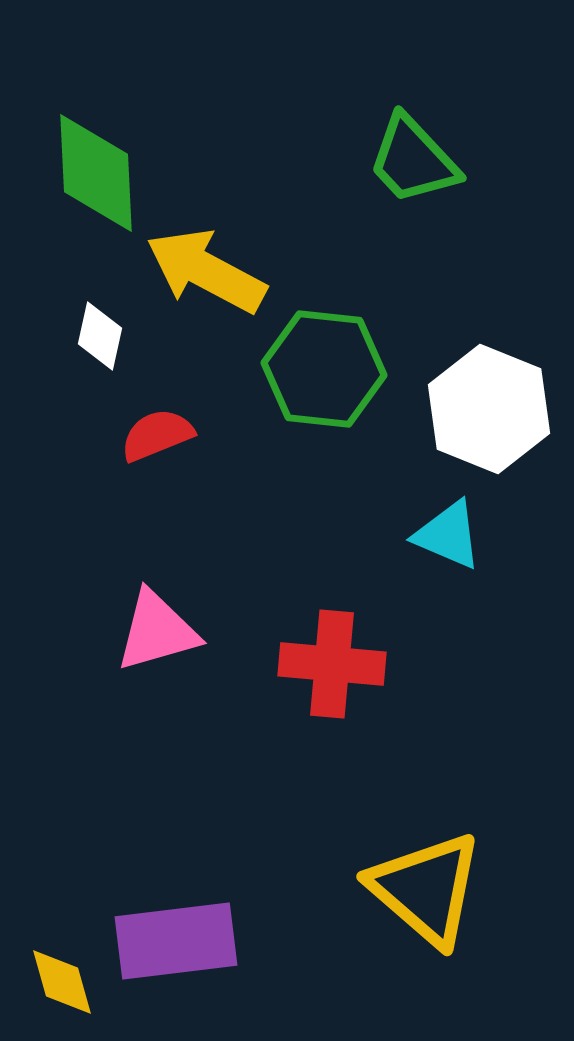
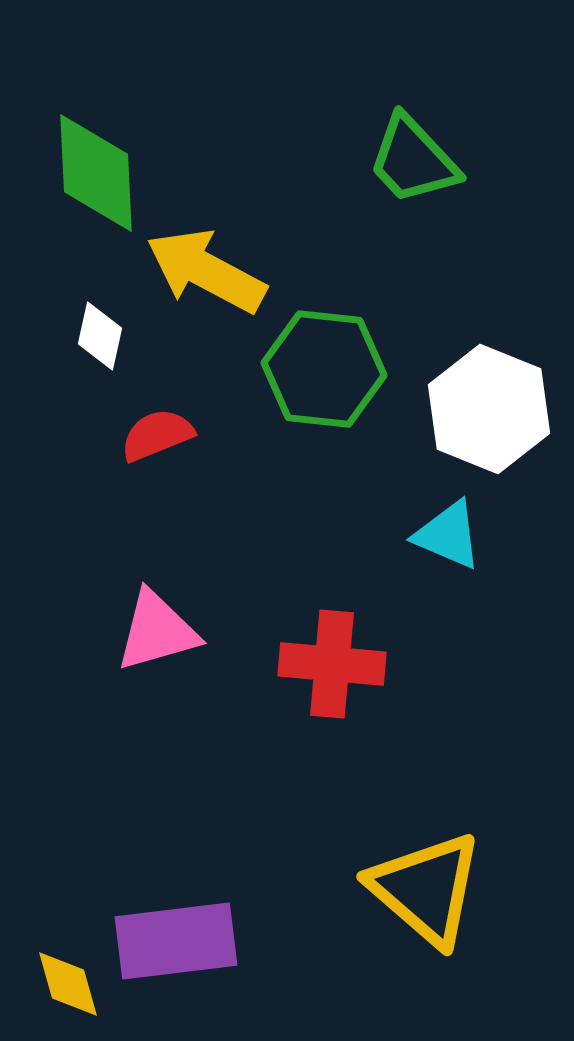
yellow diamond: moved 6 px right, 2 px down
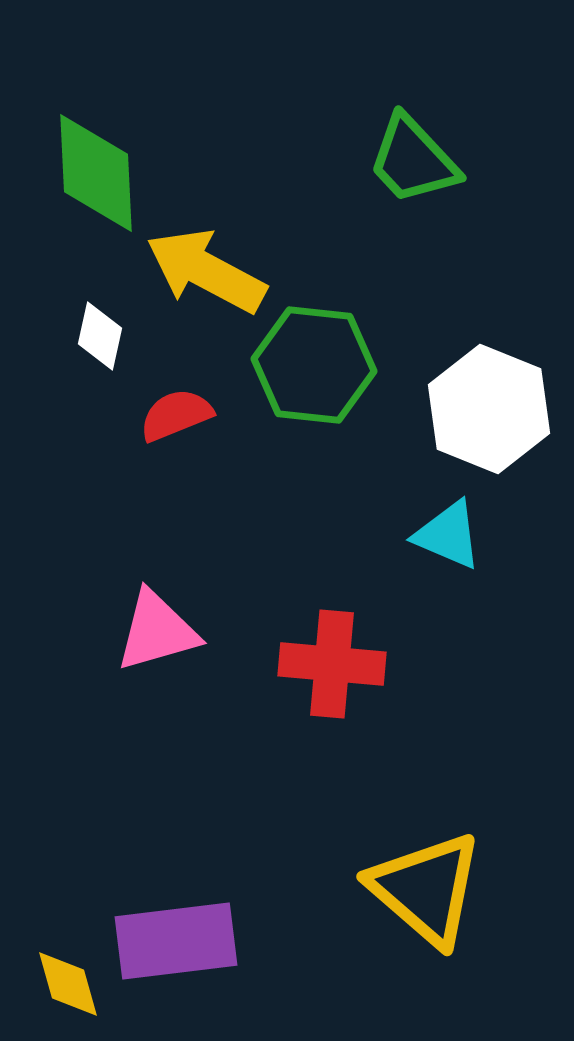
green hexagon: moved 10 px left, 4 px up
red semicircle: moved 19 px right, 20 px up
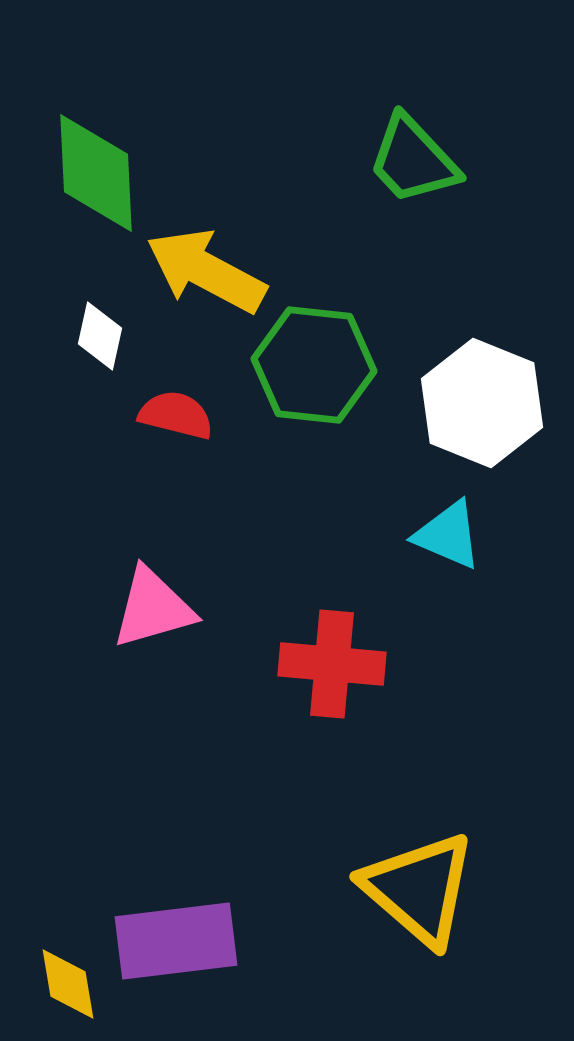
white hexagon: moved 7 px left, 6 px up
red semicircle: rotated 36 degrees clockwise
pink triangle: moved 4 px left, 23 px up
yellow triangle: moved 7 px left
yellow diamond: rotated 6 degrees clockwise
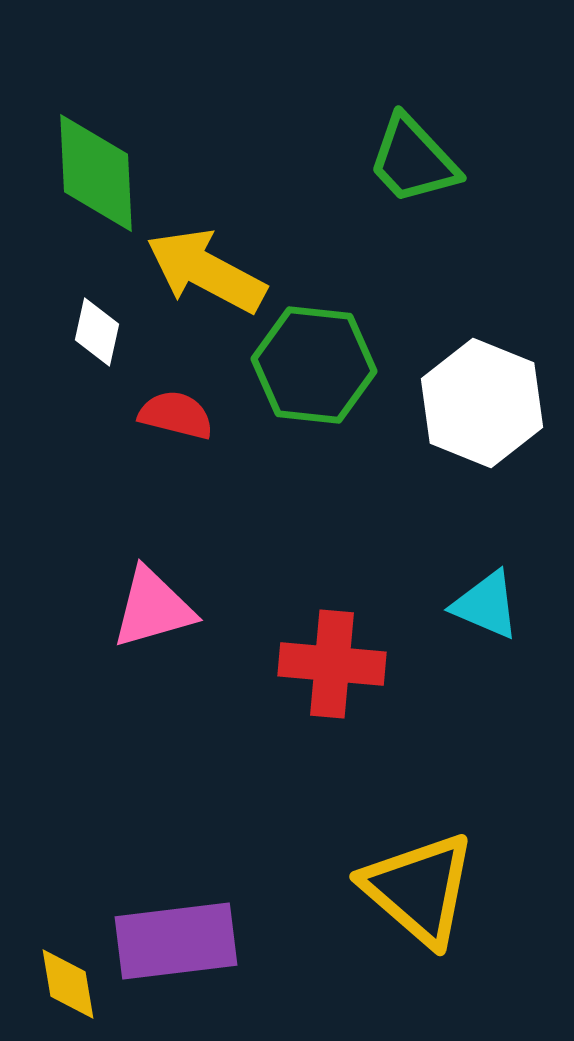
white diamond: moved 3 px left, 4 px up
cyan triangle: moved 38 px right, 70 px down
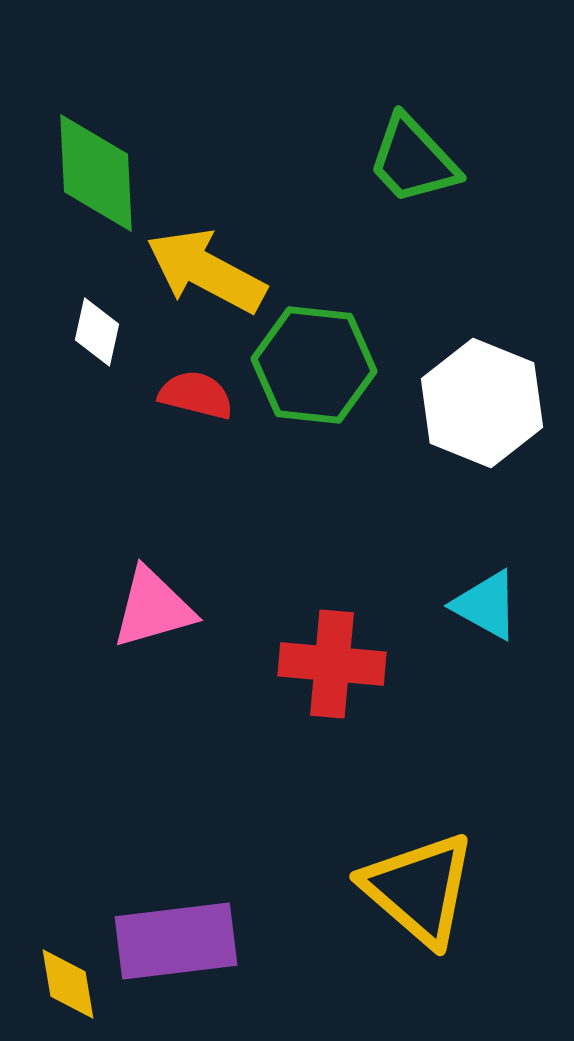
red semicircle: moved 20 px right, 20 px up
cyan triangle: rotated 6 degrees clockwise
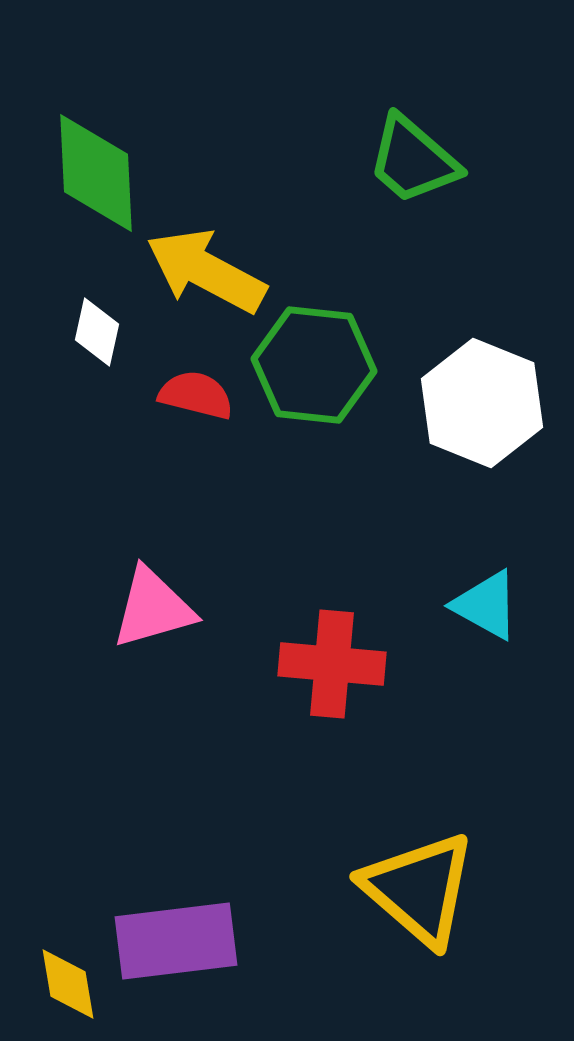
green trapezoid: rotated 6 degrees counterclockwise
